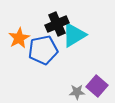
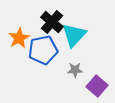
black cross: moved 5 px left, 2 px up; rotated 25 degrees counterclockwise
cyan triangle: rotated 16 degrees counterclockwise
gray star: moved 2 px left, 22 px up
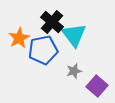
cyan triangle: rotated 20 degrees counterclockwise
gray star: moved 1 px left, 1 px down; rotated 14 degrees counterclockwise
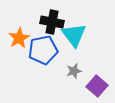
black cross: rotated 30 degrees counterclockwise
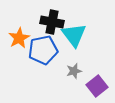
purple square: rotated 10 degrees clockwise
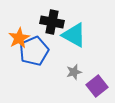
cyan triangle: rotated 24 degrees counterclockwise
blue pentagon: moved 9 px left, 1 px down; rotated 12 degrees counterclockwise
gray star: moved 1 px down
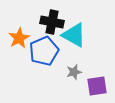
blue pentagon: moved 10 px right
purple square: rotated 30 degrees clockwise
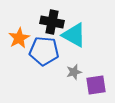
blue pentagon: rotated 28 degrees clockwise
purple square: moved 1 px left, 1 px up
